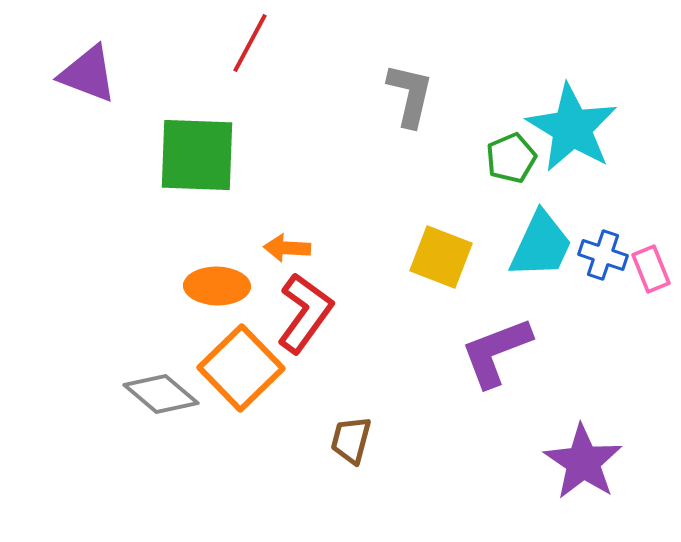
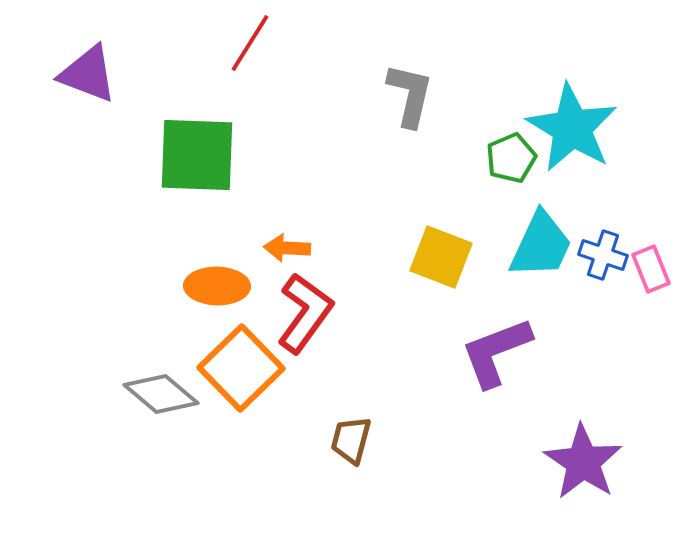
red line: rotated 4 degrees clockwise
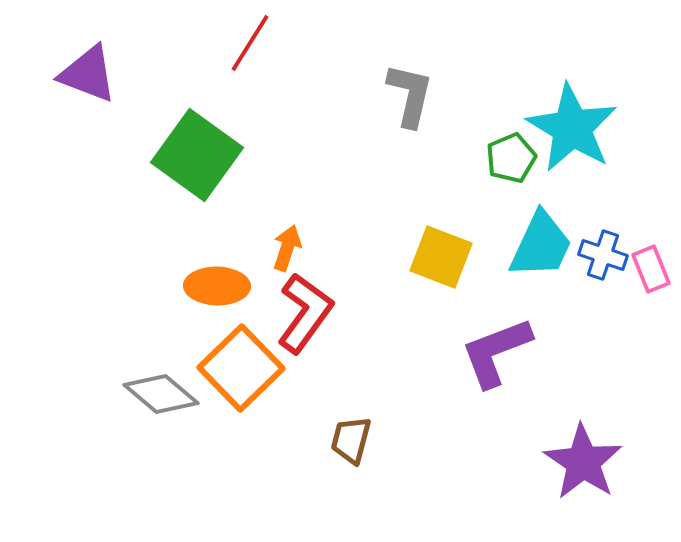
green square: rotated 34 degrees clockwise
orange arrow: rotated 105 degrees clockwise
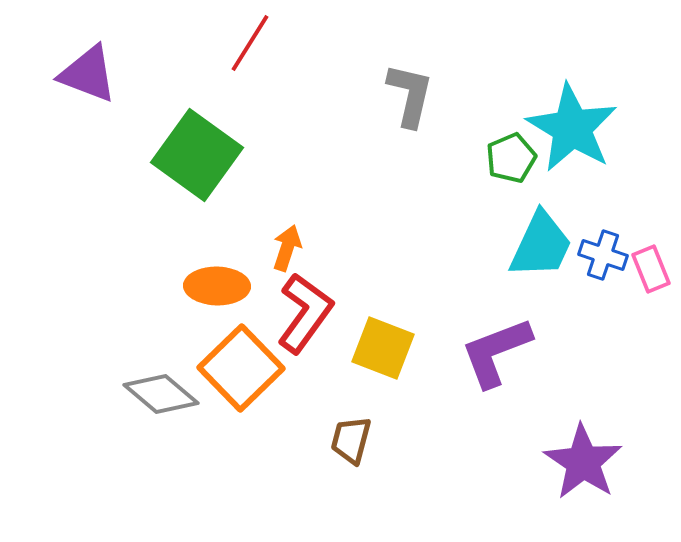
yellow square: moved 58 px left, 91 px down
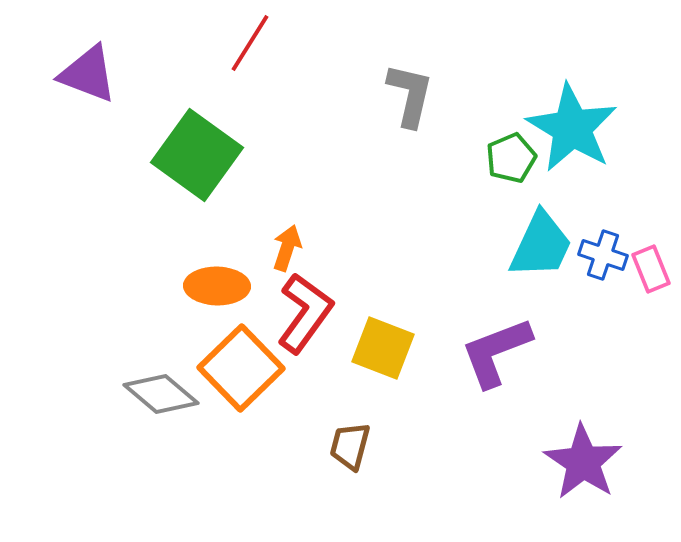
brown trapezoid: moved 1 px left, 6 px down
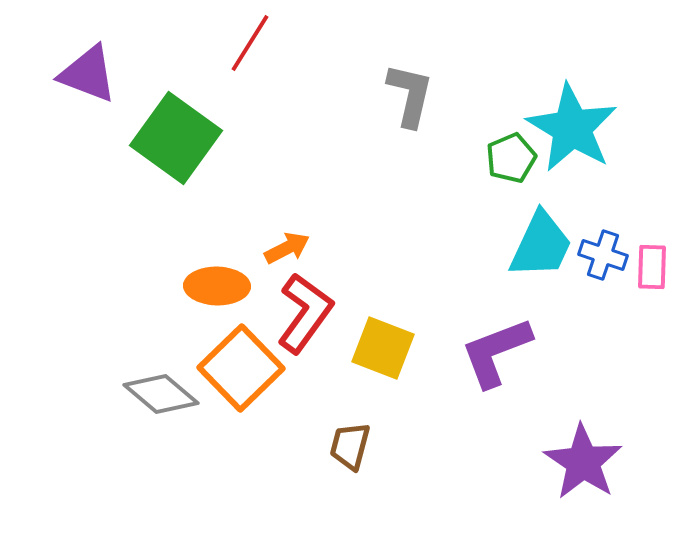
green square: moved 21 px left, 17 px up
orange arrow: rotated 45 degrees clockwise
pink rectangle: moved 1 px right, 2 px up; rotated 24 degrees clockwise
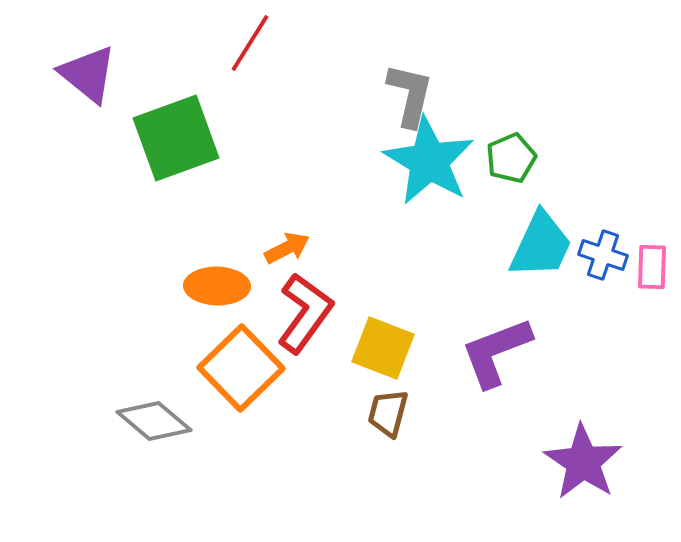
purple triangle: rotated 18 degrees clockwise
cyan star: moved 143 px left, 33 px down
green square: rotated 34 degrees clockwise
gray diamond: moved 7 px left, 27 px down
brown trapezoid: moved 38 px right, 33 px up
